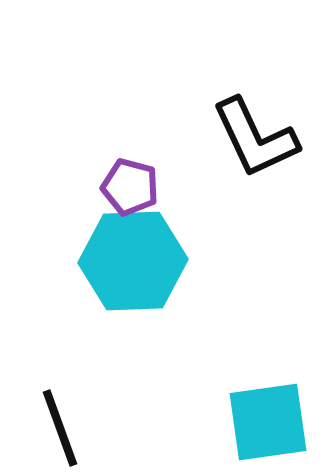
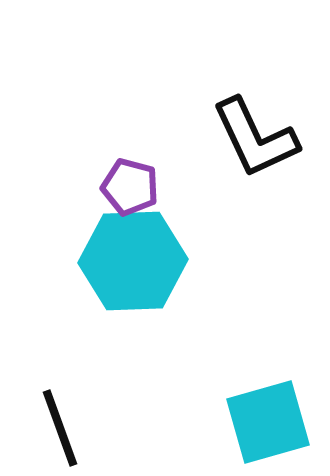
cyan square: rotated 8 degrees counterclockwise
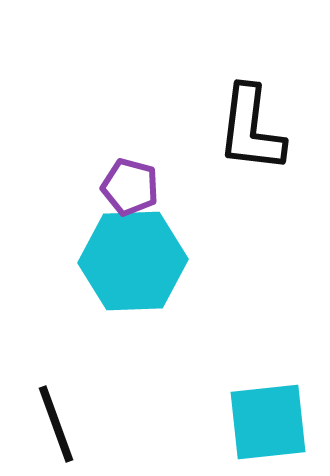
black L-shape: moved 4 px left, 9 px up; rotated 32 degrees clockwise
cyan square: rotated 10 degrees clockwise
black line: moved 4 px left, 4 px up
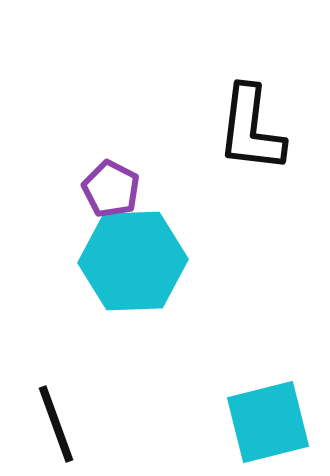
purple pentagon: moved 19 px left, 2 px down; rotated 12 degrees clockwise
cyan square: rotated 8 degrees counterclockwise
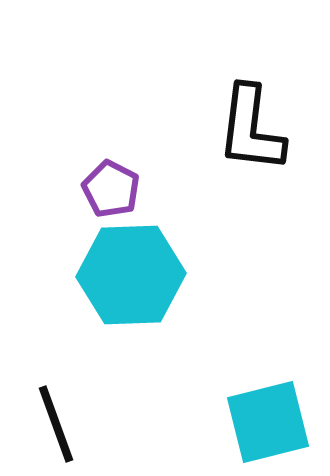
cyan hexagon: moved 2 px left, 14 px down
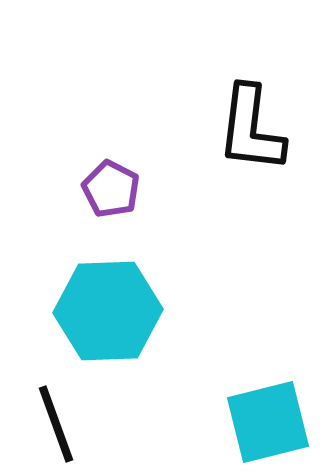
cyan hexagon: moved 23 px left, 36 px down
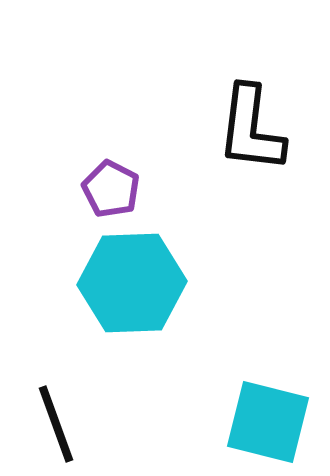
cyan hexagon: moved 24 px right, 28 px up
cyan square: rotated 28 degrees clockwise
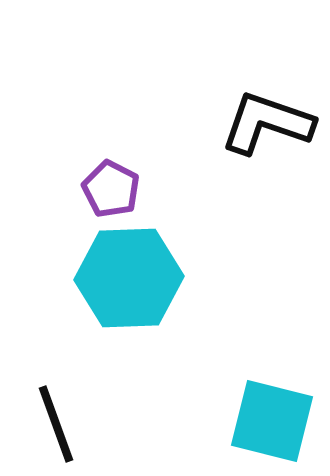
black L-shape: moved 16 px right, 6 px up; rotated 102 degrees clockwise
cyan hexagon: moved 3 px left, 5 px up
cyan square: moved 4 px right, 1 px up
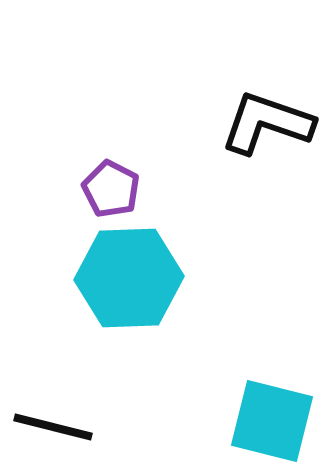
black line: moved 3 px left, 3 px down; rotated 56 degrees counterclockwise
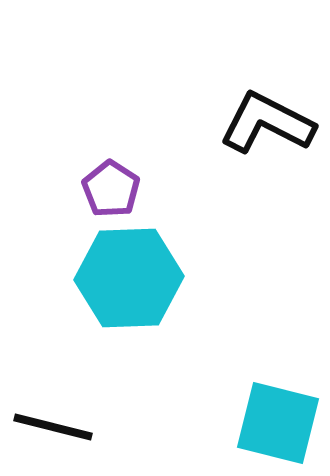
black L-shape: rotated 8 degrees clockwise
purple pentagon: rotated 6 degrees clockwise
cyan square: moved 6 px right, 2 px down
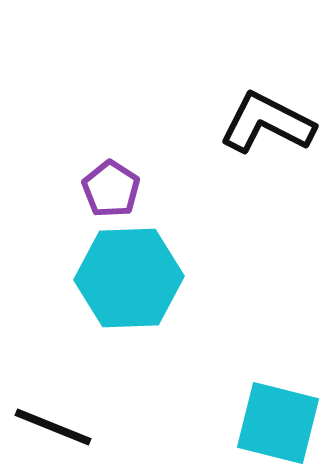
black line: rotated 8 degrees clockwise
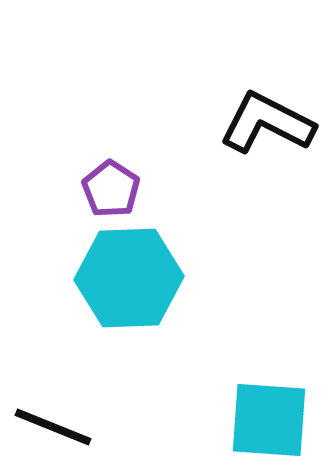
cyan square: moved 9 px left, 3 px up; rotated 10 degrees counterclockwise
